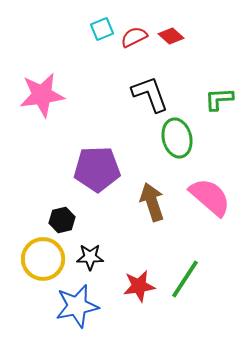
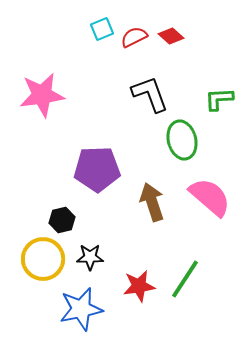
green ellipse: moved 5 px right, 2 px down
blue star: moved 4 px right, 3 px down
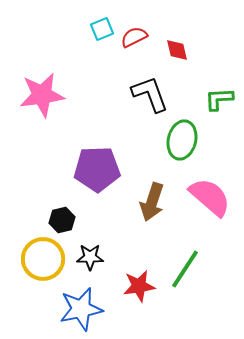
red diamond: moved 6 px right, 14 px down; rotated 35 degrees clockwise
green ellipse: rotated 27 degrees clockwise
brown arrow: rotated 144 degrees counterclockwise
green line: moved 10 px up
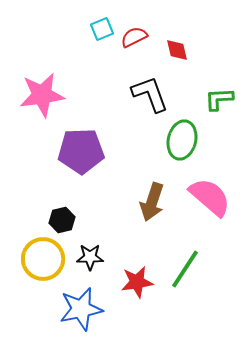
purple pentagon: moved 16 px left, 18 px up
red star: moved 2 px left, 4 px up
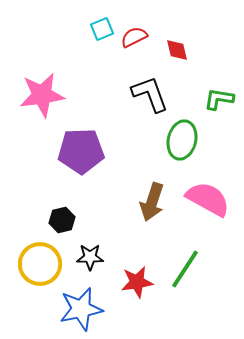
green L-shape: rotated 12 degrees clockwise
pink semicircle: moved 2 px left, 2 px down; rotated 12 degrees counterclockwise
yellow circle: moved 3 px left, 5 px down
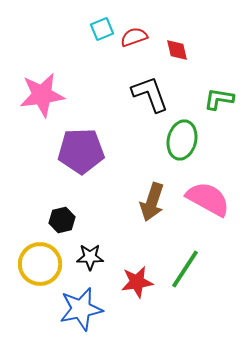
red semicircle: rotated 8 degrees clockwise
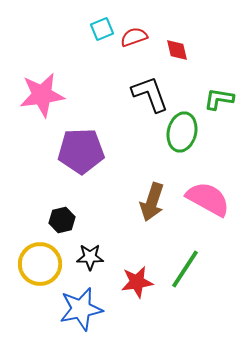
green ellipse: moved 8 px up
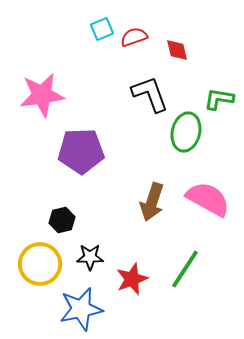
green ellipse: moved 4 px right
red star: moved 5 px left, 3 px up; rotated 12 degrees counterclockwise
